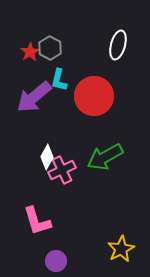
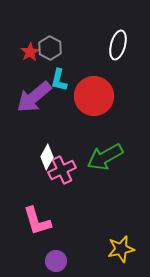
yellow star: rotated 16 degrees clockwise
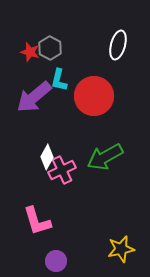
red star: rotated 24 degrees counterclockwise
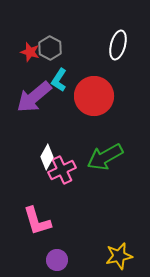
cyan L-shape: rotated 20 degrees clockwise
yellow star: moved 2 px left, 7 px down
purple circle: moved 1 px right, 1 px up
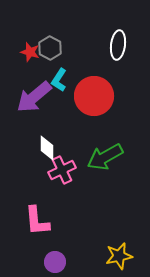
white ellipse: rotated 8 degrees counterclockwise
white diamond: moved 9 px up; rotated 30 degrees counterclockwise
pink L-shape: rotated 12 degrees clockwise
purple circle: moved 2 px left, 2 px down
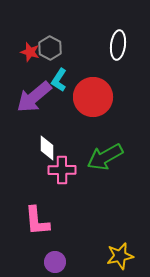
red circle: moved 1 px left, 1 px down
pink cross: rotated 24 degrees clockwise
yellow star: moved 1 px right
